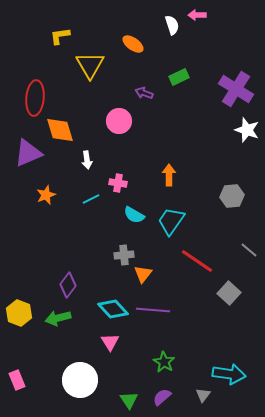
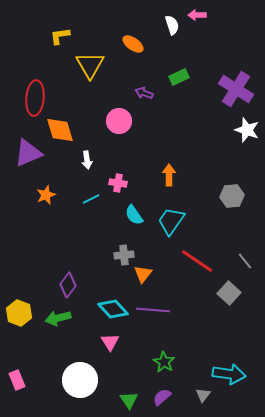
cyan semicircle: rotated 25 degrees clockwise
gray line: moved 4 px left, 11 px down; rotated 12 degrees clockwise
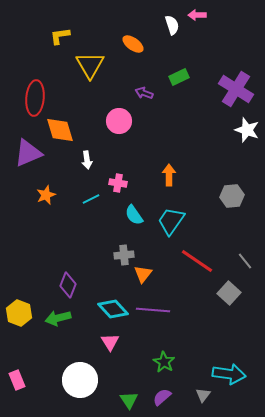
purple diamond: rotated 15 degrees counterclockwise
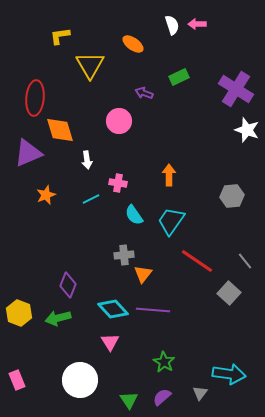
pink arrow: moved 9 px down
gray triangle: moved 3 px left, 2 px up
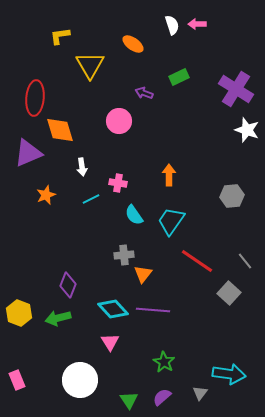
white arrow: moved 5 px left, 7 px down
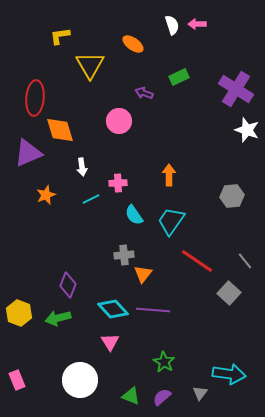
pink cross: rotated 12 degrees counterclockwise
green triangle: moved 2 px right, 4 px up; rotated 36 degrees counterclockwise
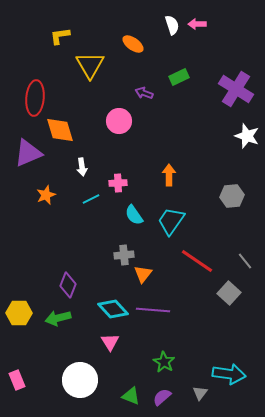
white star: moved 6 px down
yellow hexagon: rotated 20 degrees counterclockwise
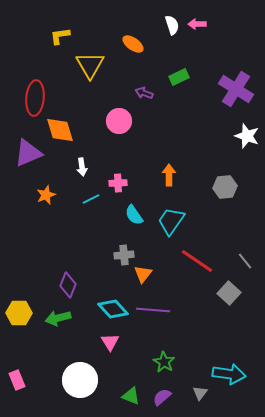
gray hexagon: moved 7 px left, 9 px up
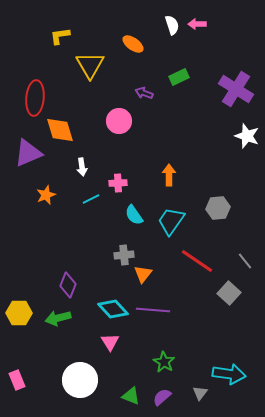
gray hexagon: moved 7 px left, 21 px down
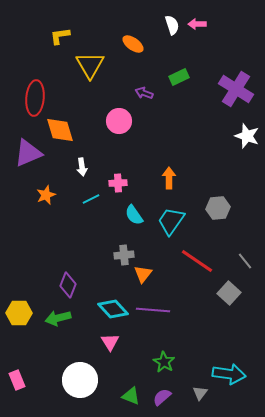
orange arrow: moved 3 px down
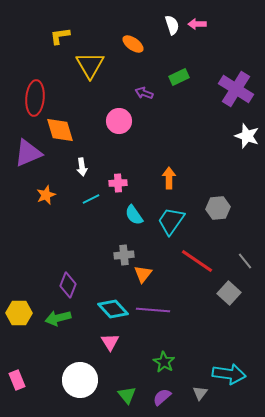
green triangle: moved 4 px left, 1 px up; rotated 30 degrees clockwise
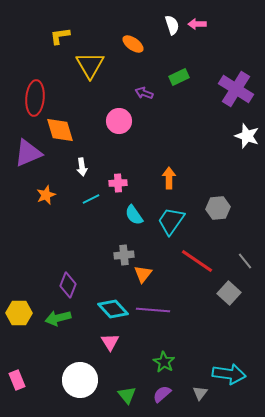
purple semicircle: moved 3 px up
